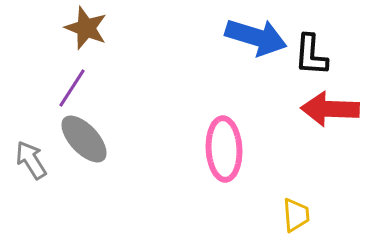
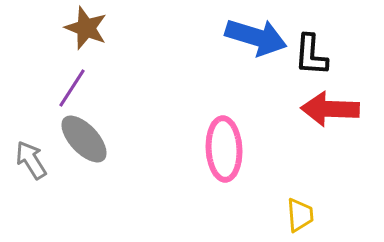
yellow trapezoid: moved 4 px right
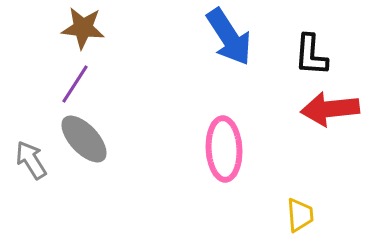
brown star: moved 3 px left; rotated 15 degrees counterclockwise
blue arrow: moved 27 px left; rotated 40 degrees clockwise
purple line: moved 3 px right, 4 px up
red arrow: rotated 8 degrees counterclockwise
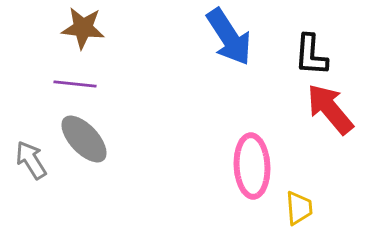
purple line: rotated 63 degrees clockwise
red arrow: rotated 56 degrees clockwise
pink ellipse: moved 28 px right, 17 px down
yellow trapezoid: moved 1 px left, 7 px up
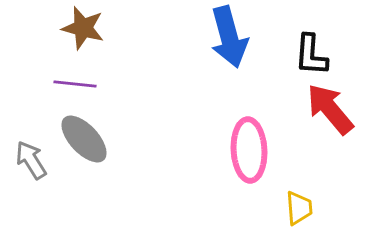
brown star: rotated 9 degrees clockwise
blue arrow: rotated 18 degrees clockwise
pink ellipse: moved 3 px left, 16 px up
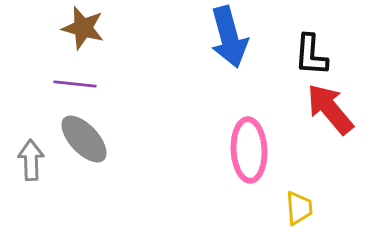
gray arrow: rotated 30 degrees clockwise
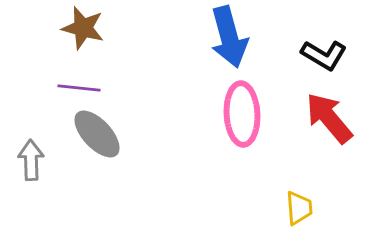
black L-shape: moved 13 px right; rotated 63 degrees counterclockwise
purple line: moved 4 px right, 4 px down
red arrow: moved 1 px left, 9 px down
gray ellipse: moved 13 px right, 5 px up
pink ellipse: moved 7 px left, 36 px up
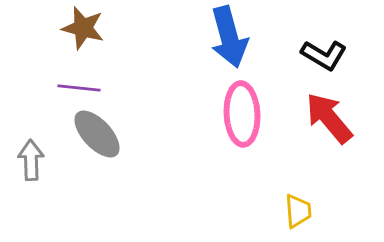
yellow trapezoid: moved 1 px left, 3 px down
